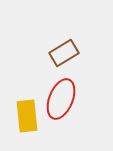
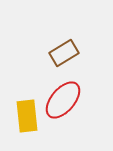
red ellipse: moved 2 px right, 1 px down; rotated 18 degrees clockwise
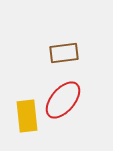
brown rectangle: rotated 24 degrees clockwise
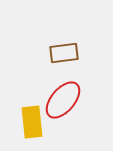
yellow rectangle: moved 5 px right, 6 px down
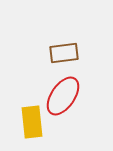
red ellipse: moved 4 px up; rotated 6 degrees counterclockwise
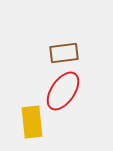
red ellipse: moved 5 px up
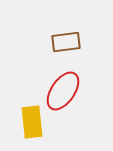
brown rectangle: moved 2 px right, 11 px up
